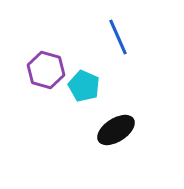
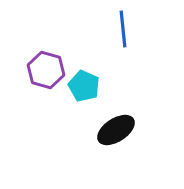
blue line: moved 5 px right, 8 px up; rotated 18 degrees clockwise
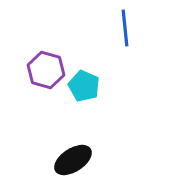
blue line: moved 2 px right, 1 px up
black ellipse: moved 43 px left, 30 px down
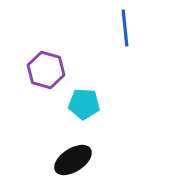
cyan pentagon: moved 18 px down; rotated 20 degrees counterclockwise
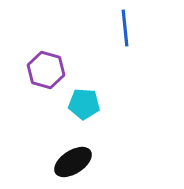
black ellipse: moved 2 px down
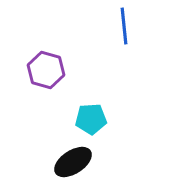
blue line: moved 1 px left, 2 px up
cyan pentagon: moved 7 px right, 15 px down; rotated 8 degrees counterclockwise
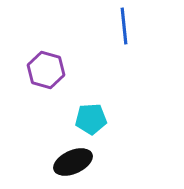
black ellipse: rotated 9 degrees clockwise
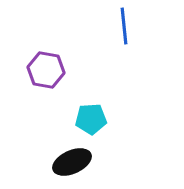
purple hexagon: rotated 6 degrees counterclockwise
black ellipse: moved 1 px left
